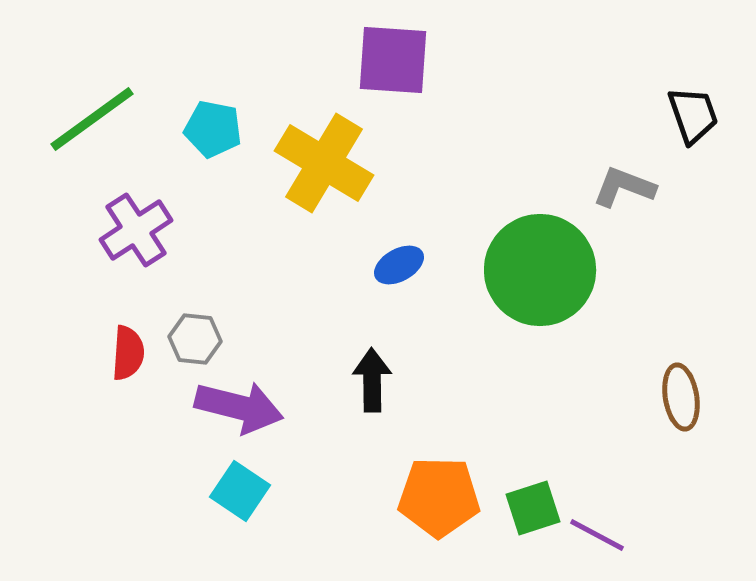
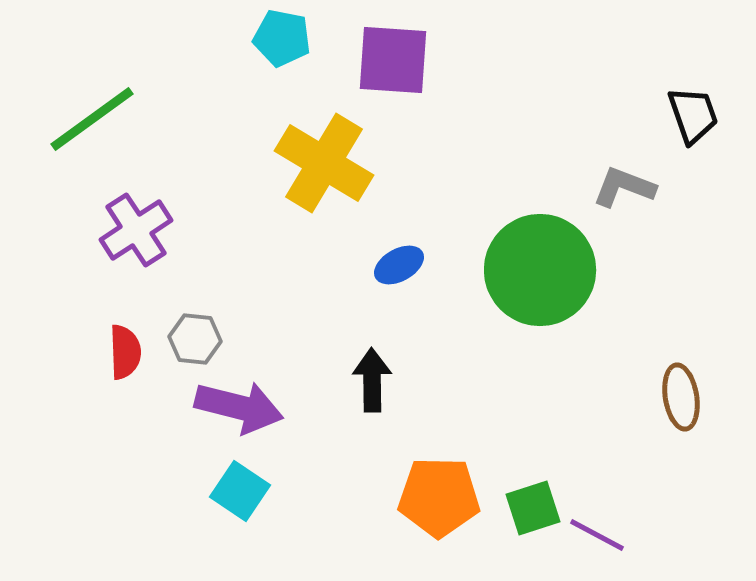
cyan pentagon: moved 69 px right, 91 px up
red semicircle: moved 3 px left, 1 px up; rotated 6 degrees counterclockwise
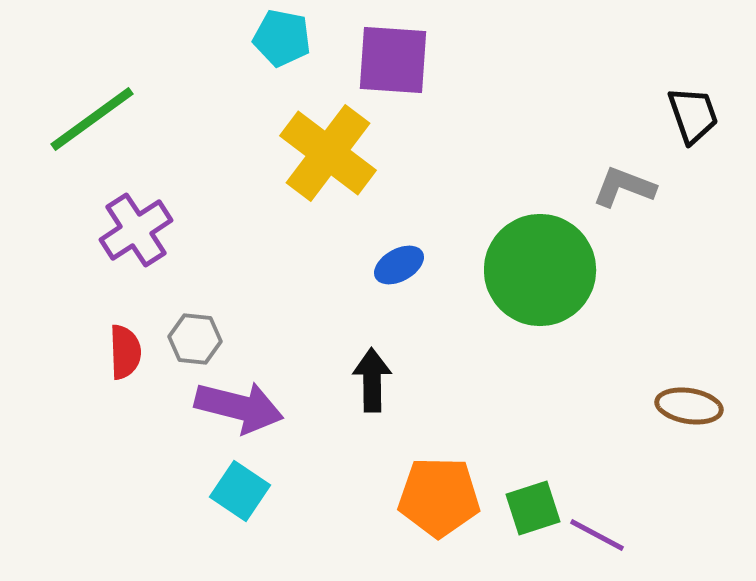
yellow cross: moved 4 px right, 10 px up; rotated 6 degrees clockwise
brown ellipse: moved 8 px right, 9 px down; rotated 72 degrees counterclockwise
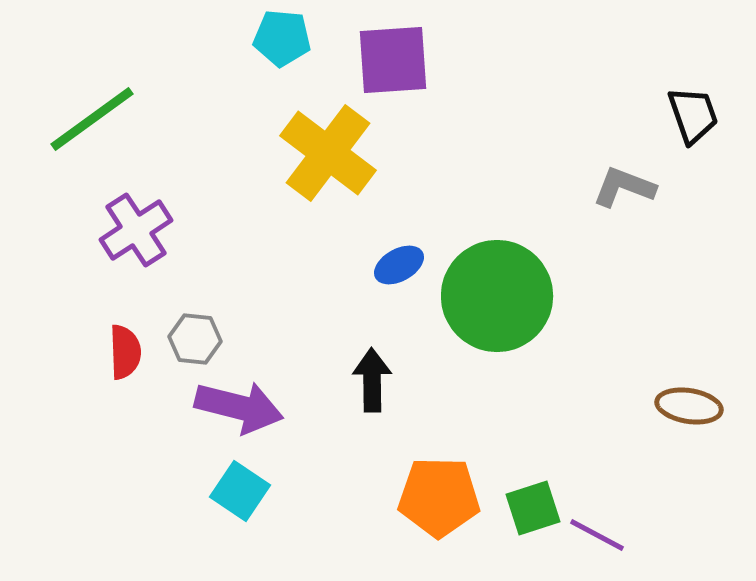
cyan pentagon: rotated 6 degrees counterclockwise
purple square: rotated 8 degrees counterclockwise
green circle: moved 43 px left, 26 px down
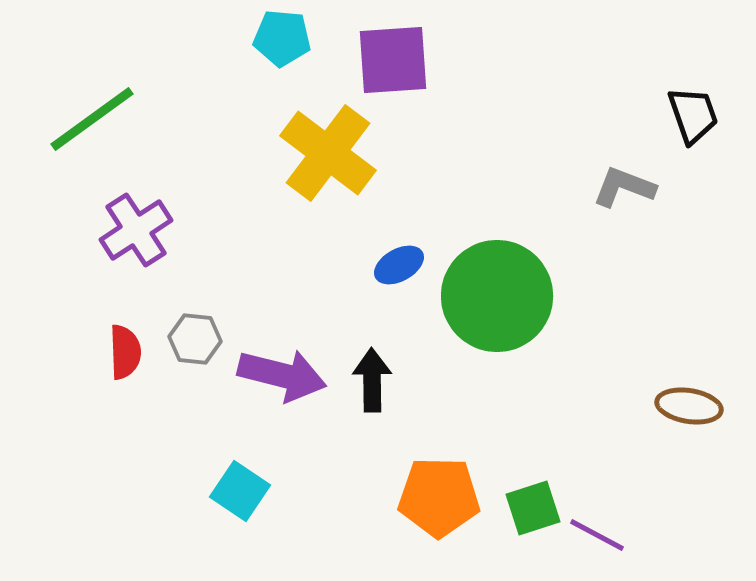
purple arrow: moved 43 px right, 32 px up
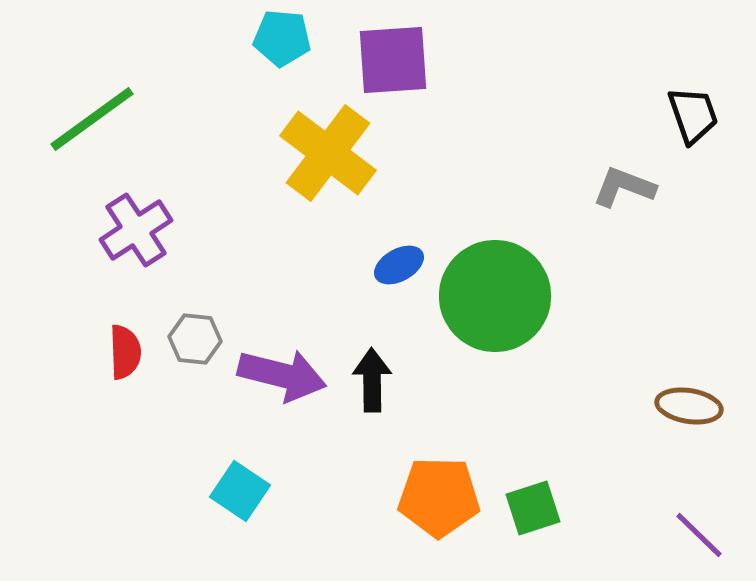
green circle: moved 2 px left
purple line: moved 102 px right; rotated 16 degrees clockwise
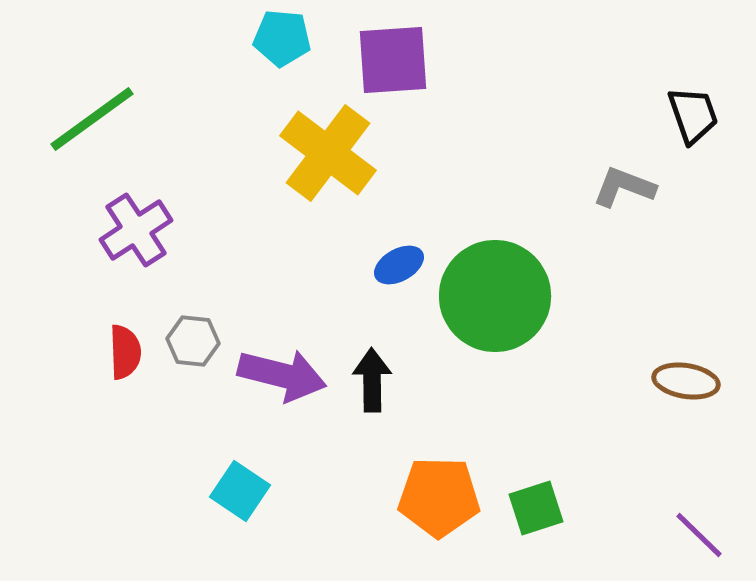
gray hexagon: moved 2 px left, 2 px down
brown ellipse: moved 3 px left, 25 px up
green square: moved 3 px right
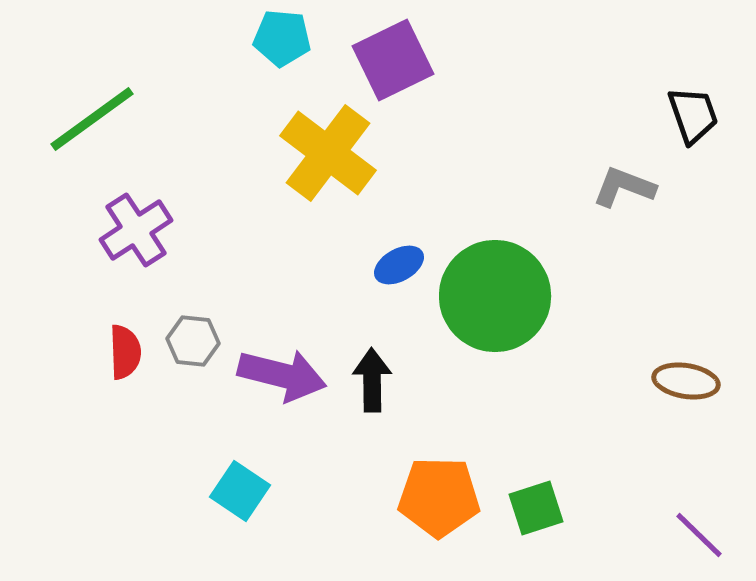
purple square: rotated 22 degrees counterclockwise
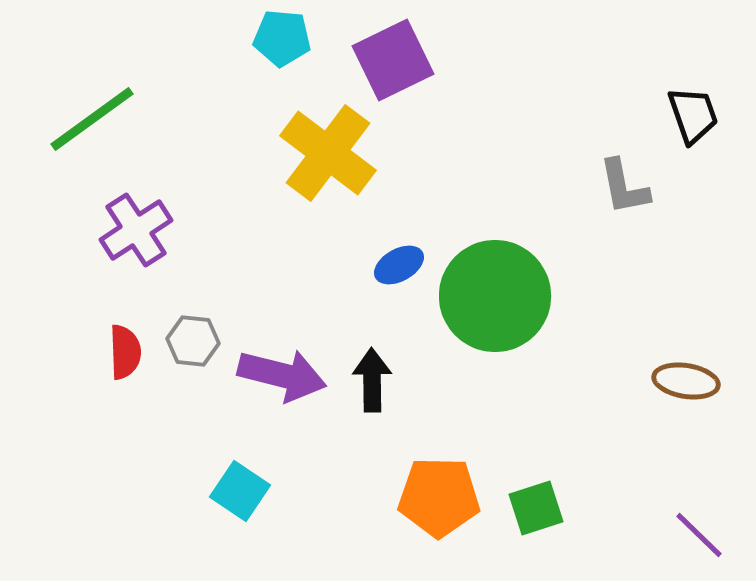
gray L-shape: rotated 122 degrees counterclockwise
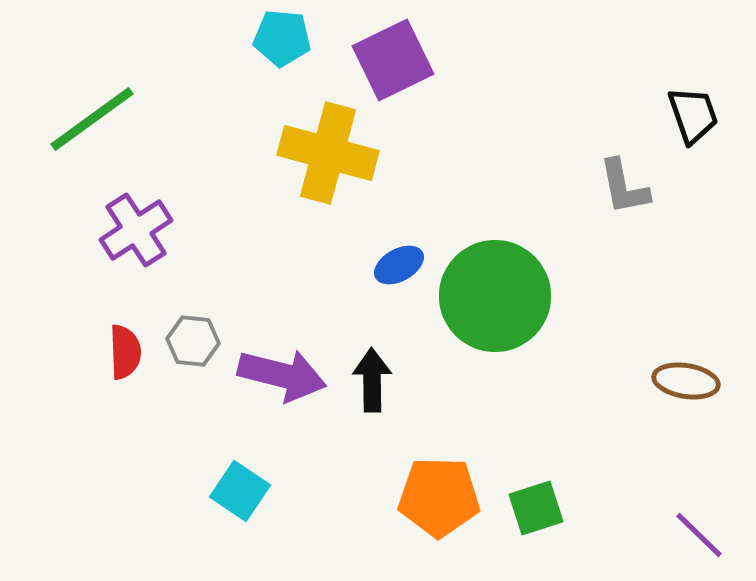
yellow cross: rotated 22 degrees counterclockwise
